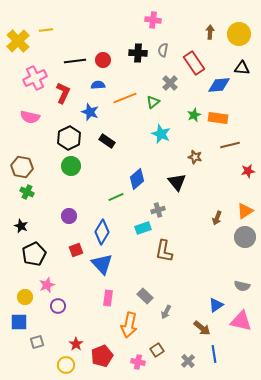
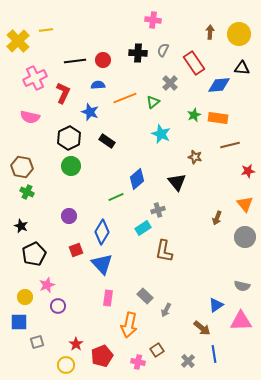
gray semicircle at (163, 50): rotated 16 degrees clockwise
orange triangle at (245, 211): moved 7 px up; rotated 36 degrees counterclockwise
cyan rectangle at (143, 228): rotated 14 degrees counterclockwise
gray arrow at (166, 312): moved 2 px up
pink triangle at (241, 321): rotated 15 degrees counterclockwise
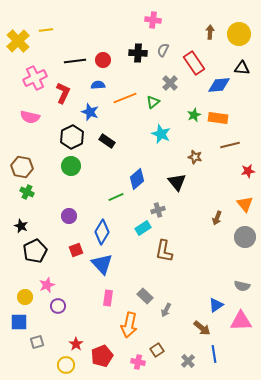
black hexagon at (69, 138): moved 3 px right, 1 px up
black pentagon at (34, 254): moved 1 px right, 3 px up
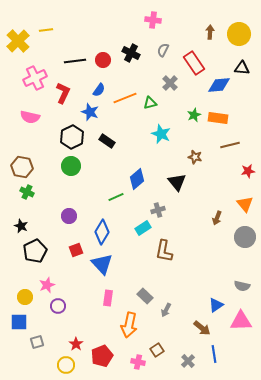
black cross at (138, 53): moved 7 px left; rotated 24 degrees clockwise
blue semicircle at (98, 85): moved 1 px right, 5 px down; rotated 128 degrees clockwise
green triangle at (153, 102): moved 3 px left, 1 px down; rotated 24 degrees clockwise
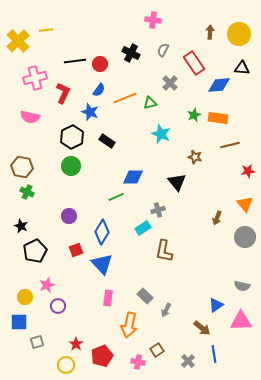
red circle at (103, 60): moved 3 px left, 4 px down
pink cross at (35, 78): rotated 10 degrees clockwise
blue diamond at (137, 179): moved 4 px left, 2 px up; rotated 40 degrees clockwise
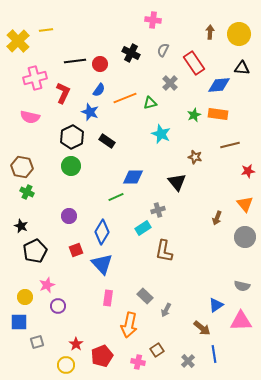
orange rectangle at (218, 118): moved 4 px up
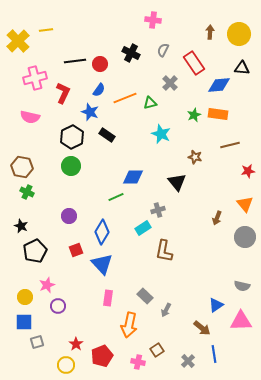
black rectangle at (107, 141): moved 6 px up
blue square at (19, 322): moved 5 px right
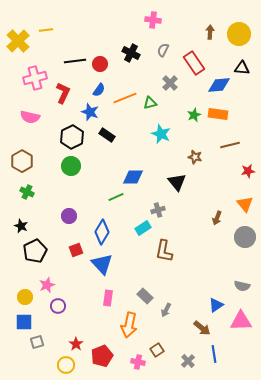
brown hexagon at (22, 167): moved 6 px up; rotated 20 degrees clockwise
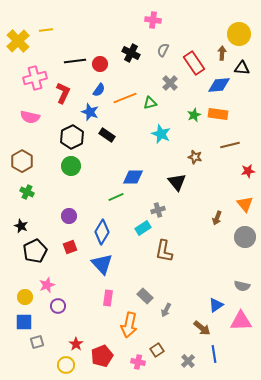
brown arrow at (210, 32): moved 12 px right, 21 px down
red square at (76, 250): moved 6 px left, 3 px up
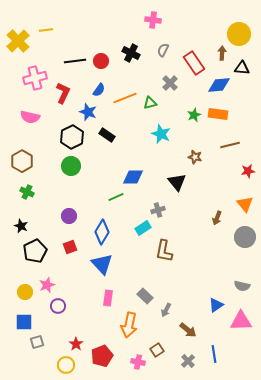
red circle at (100, 64): moved 1 px right, 3 px up
blue star at (90, 112): moved 2 px left
yellow circle at (25, 297): moved 5 px up
brown arrow at (202, 328): moved 14 px left, 2 px down
